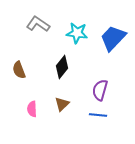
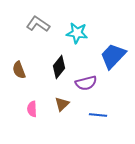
blue trapezoid: moved 18 px down
black diamond: moved 3 px left
purple semicircle: moved 14 px left, 7 px up; rotated 120 degrees counterclockwise
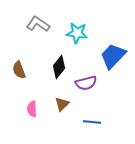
blue line: moved 6 px left, 7 px down
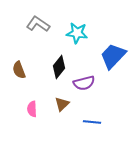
purple semicircle: moved 2 px left
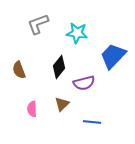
gray L-shape: rotated 55 degrees counterclockwise
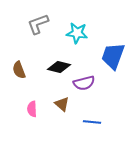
blue trapezoid: rotated 24 degrees counterclockwise
black diamond: rotated 65 degrees clockwise
brown triangle: rotated 35 degrees counterclockwise
